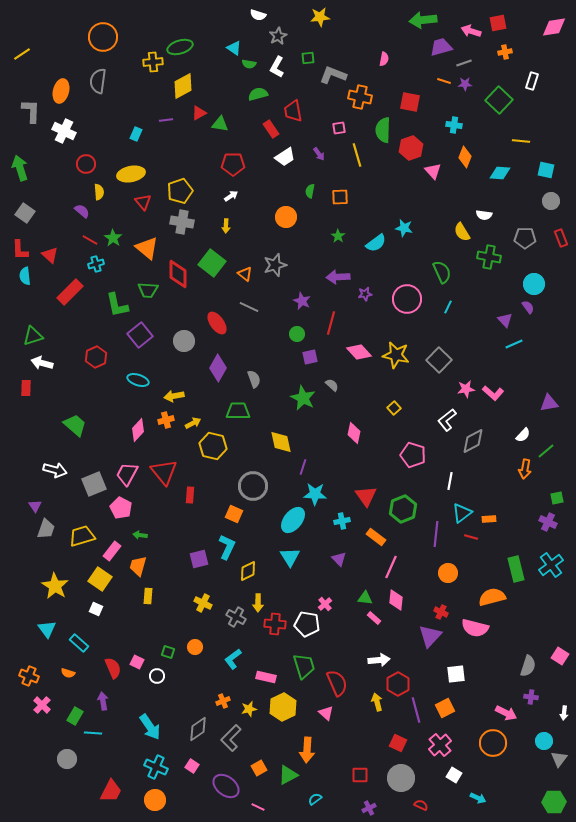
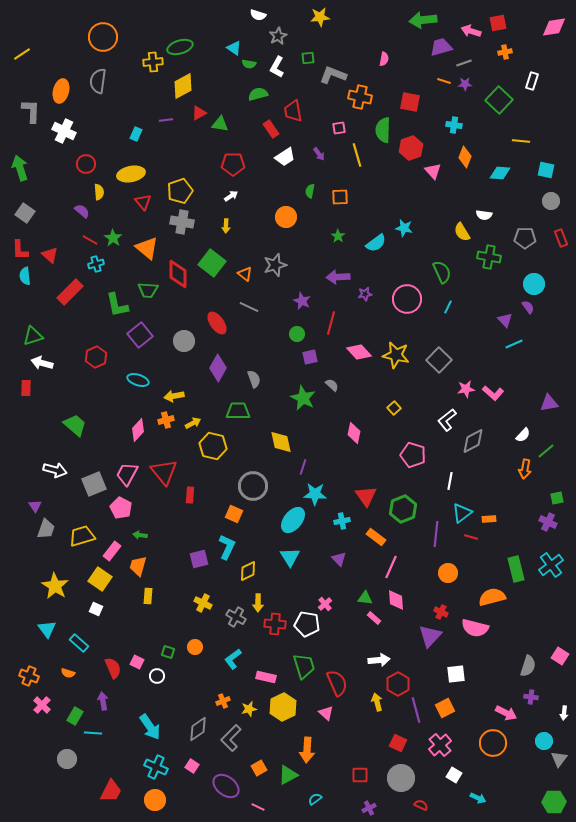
pink diamond at (396, 600): rotated 10 degrees counterclockwise
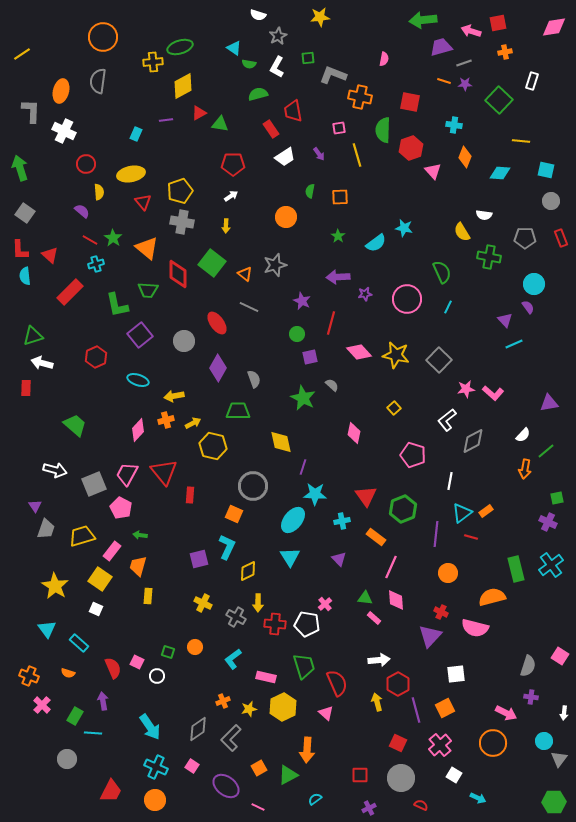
orange rectangle at (489, 519): moved 3 px left, 8 px up; rotated 32 degrees counterclockwise
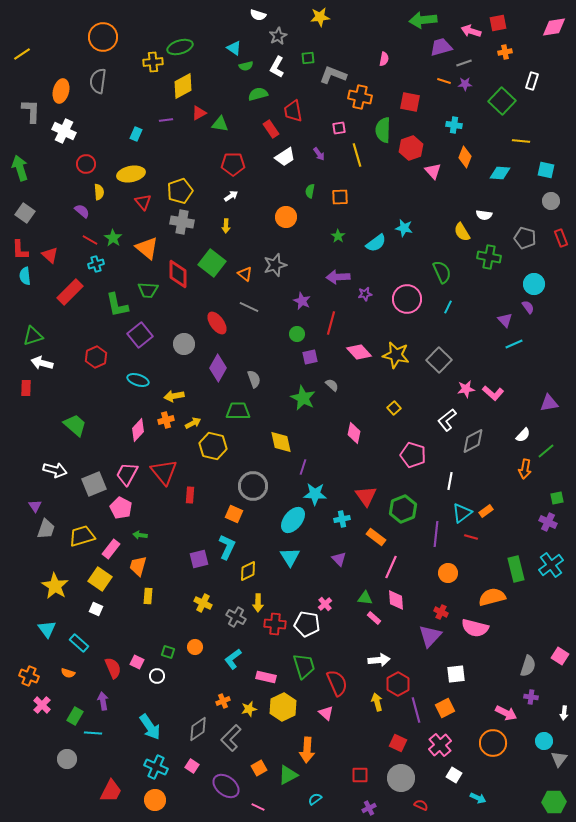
green semicircle at (249, 64): moved 3 px left, 2 px down; rotated 24 degrees counterclockwise
green square at (499, 100): moved 3 px right, 1 px down
gray pentagon at (525, 238): rotated 15 degrees clockwise
gray circle at (184, 341): moved 3 px down
cyan cross at (342, 521): moved 2 px up
pink rectangle at (112, 551): moved 1 px left, 2 px up
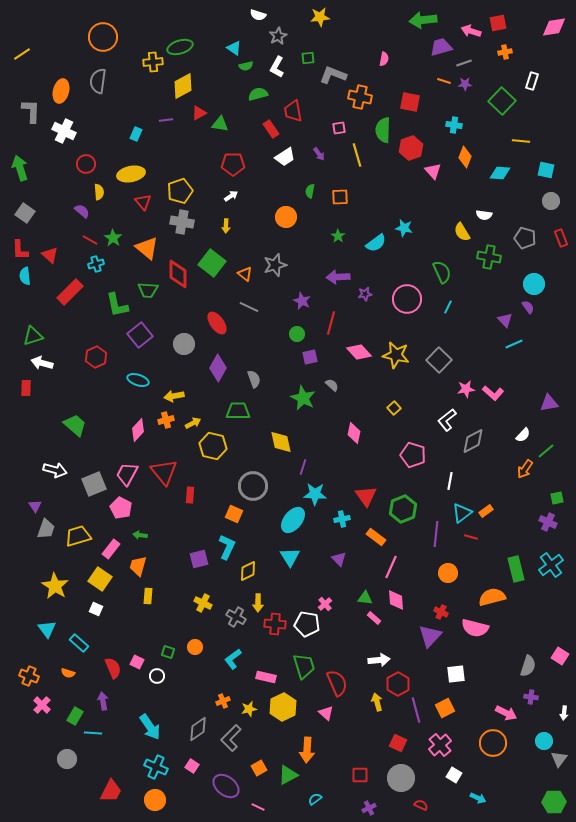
orange arrow at (525, 469): rotated 24 degrees clockwise
yellow trapezoid at (82, 536): moved 4 px left
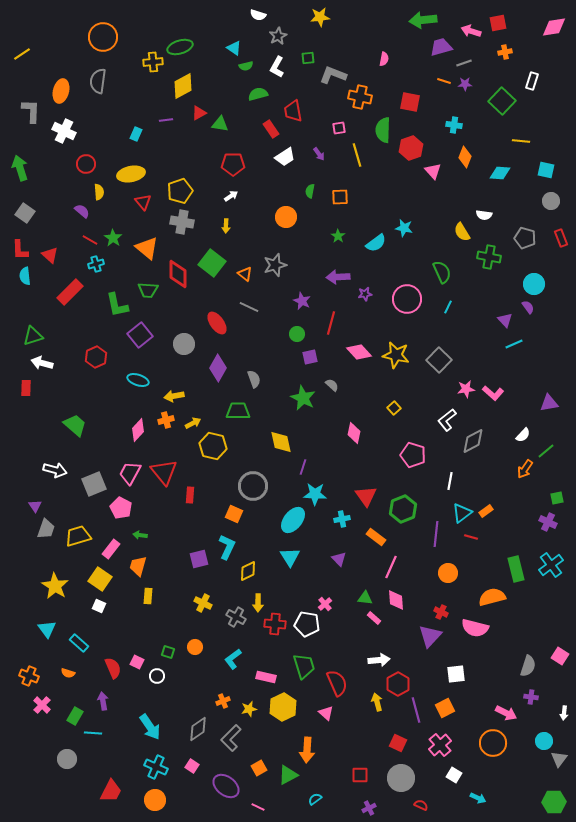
pink trapezoid at (127, 474): moved 3 px right, 1 px up
white square at (96, 609): moved 3 px right, 3 px up
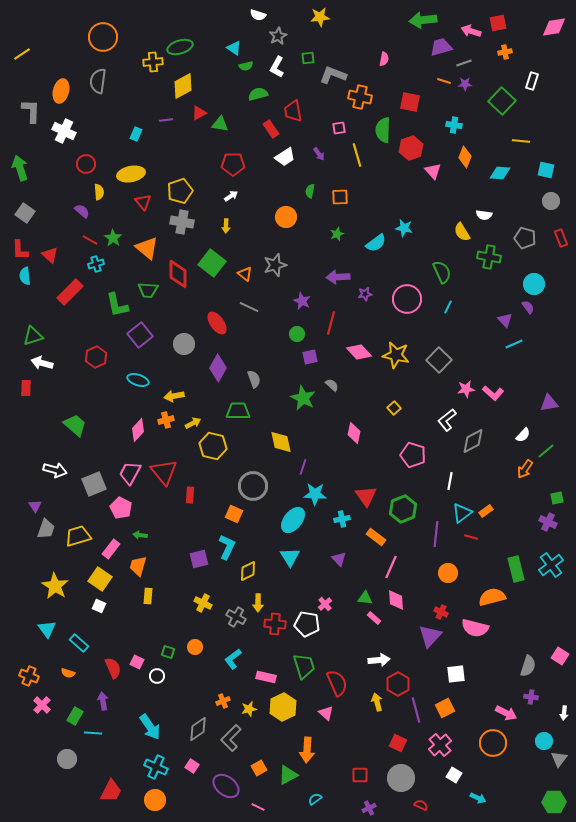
green star at (338, 236): moved 1 px left, 2 px up; rotated 16 degrees clockwise
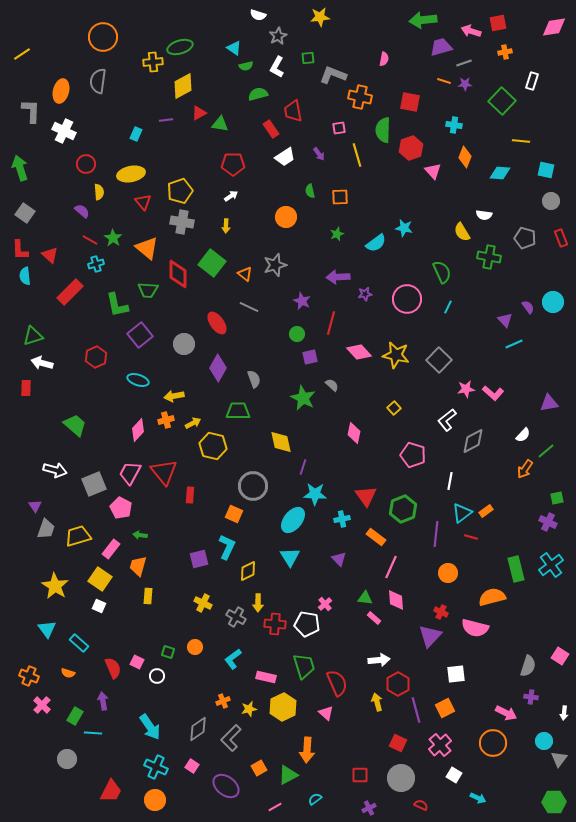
green semicircle at (310, 191): rotated 24 degrees counterclockwise
cyan circle at (534, 284): moved 19 px right, 18 px down
pink line at (258, 807): moved 17 px right; rotated 56 degrees counterclockwise
